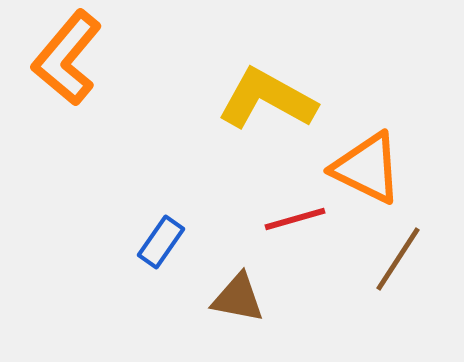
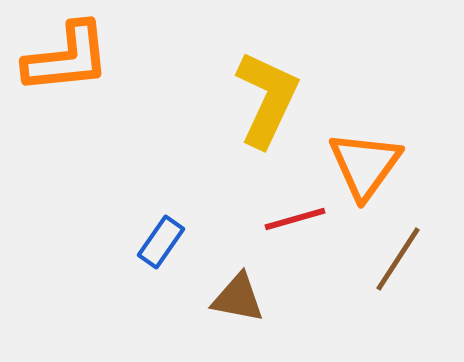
orange L-shape: rotated 136 degrees counterclockwise
yellow L-shape: rotated 86 degrees clockwise
orange triangle: moved 2 px left, 3 px up; rotated 40 degrees clockwise
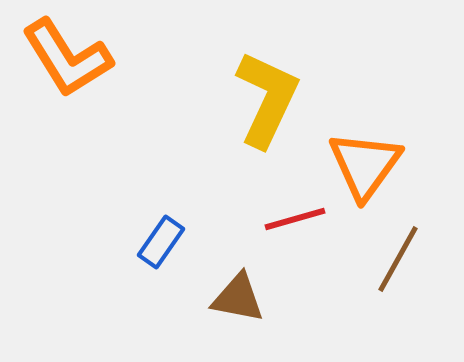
orange L-shape: rotated 64 degrees clockwise
brown line: rotated 4 degrees counterclockwise
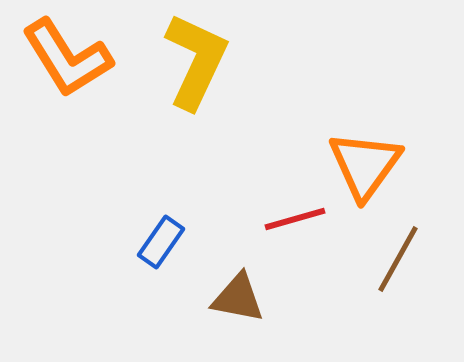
yellow L-shape: moved 71 px left, 38 px up
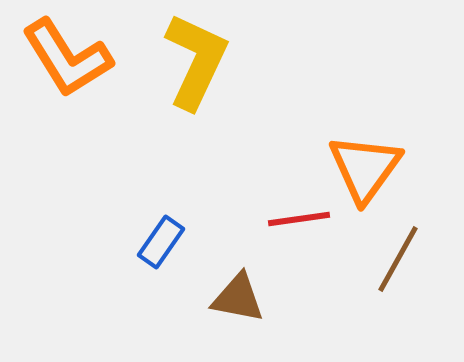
orange triangle: moved 3 px down
red line: moved 4 px right; rotated 8 degrees clockwise
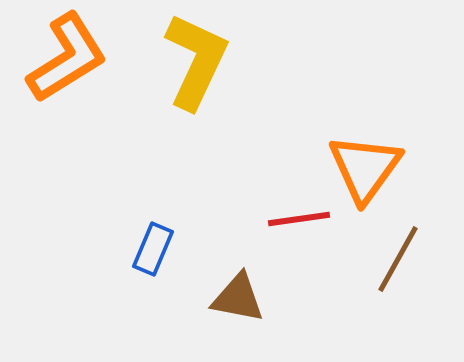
orange L-shape: rotated 90 degrees counterclockwise
blue rectangle: moved 8 px left, 7 px down; rotated 12 degrees counterclockwise
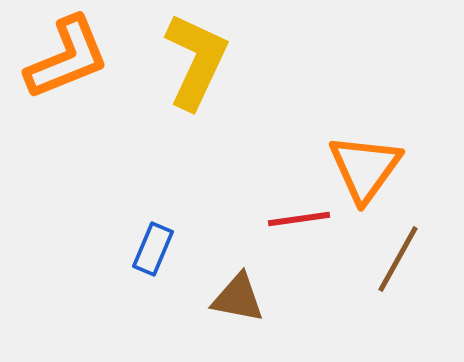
orange L-shape: rotated 10 degrees clockwise
